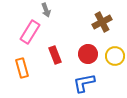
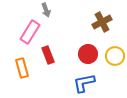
red rectangle: moved 7 px left
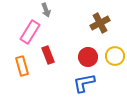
brown cross: moved 2 px left, 1 px down
red circle: moved 3 px down
orange rectangle: moved 2 px up
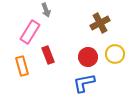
yellow circle: moved 2 px up
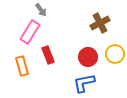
gray arrow: moved 5 px left; rotated 16 degrees counterclockwise
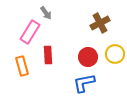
gray arrow: moved 5 px right, 3 px down
red rectangle: rotated 18 degrees clockwise
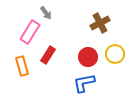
red rectangle: rotated 36 degrees clockwise
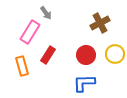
red circle: moved 2 px left, 2 px up
blue L-shape: rotated 10 degrees clockwise
